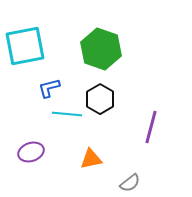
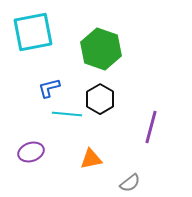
cyan square: moved 8 px right, 14 px up
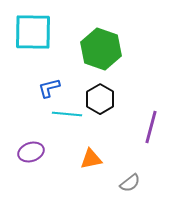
cyan square: rotated 12 degrees clockwise
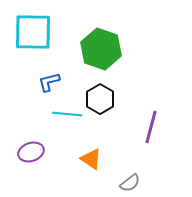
blue L-shape: moved 6 px up
orange triangle: rotated 45 degrees clockwise
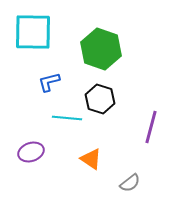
black hexagon: rotated 12 degrees counterclockwise
cyan line: moved 4 px down
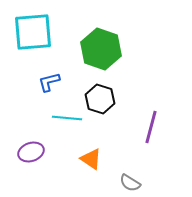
cyan square: rotated 6 degrees counterclockwise
gray semicircle: rotated 70 degrees clockwise
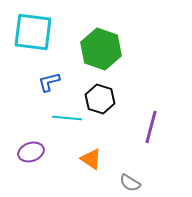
cyan square: rotated 12 degrees clockwise
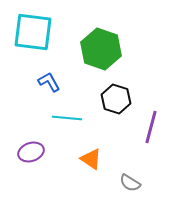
blue L-shape: rotated 75 degrees clockwise
black hexagon: moved 16 px right
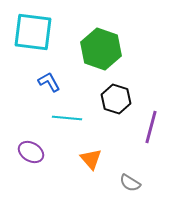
purple ellipse: rotated 50 degrees clockwise
orange triangle: rotated 15 degrees clockwise
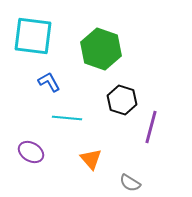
cyan square: moved 4 px down
black hexagon: moved 6 px right, 1 px down
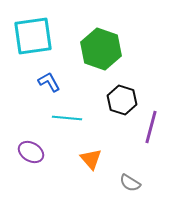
cyan square: rotated 15 degrees counterclockwise
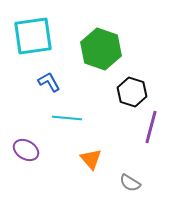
black hexagon: moved 10 px right, 8 px up
purple ellipse: moved 5 px left, 2 px up
